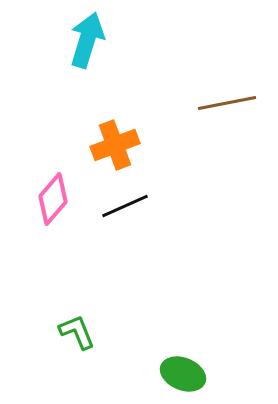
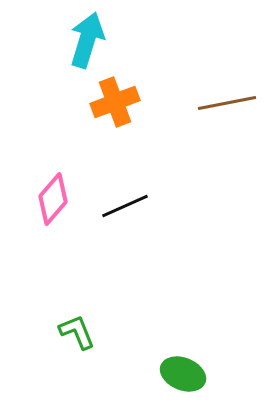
orange cross: moved 43 px up
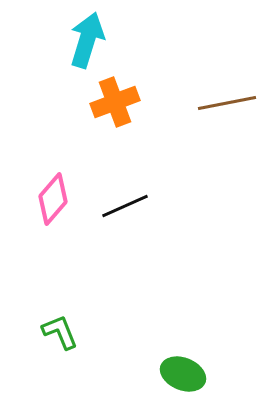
green L-shape: moved 17 px left
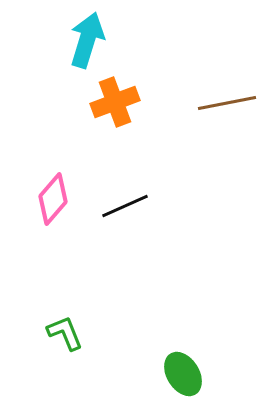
green L-shape: moved 5 px right, 1 px down
green ellipse: rotated 36 degrees clockwise
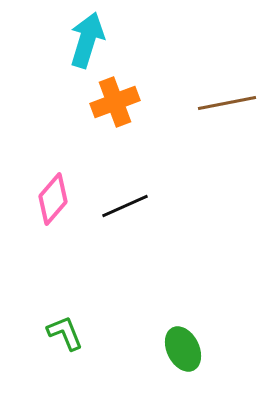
green ellipse: moved 25 px up; rotated 6 degrees clockwise
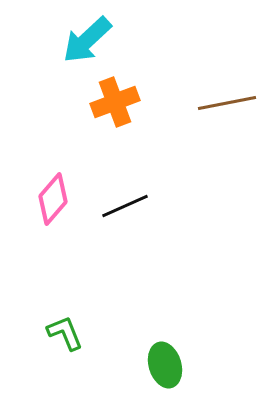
cyan arrow: rotated 150 degrees counterclockwise
green ellipse: moved 18 px left, 16 px down; rotated 9 degrees clockwise
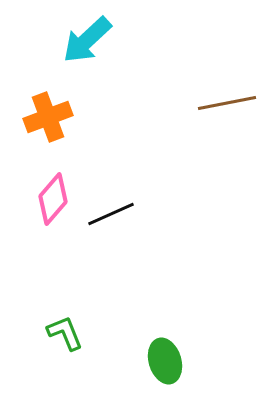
orange cross: moved 67 px left, 15 px down
black line: moved 14 px left, 8 px down
green ellipse: moved 4 px up
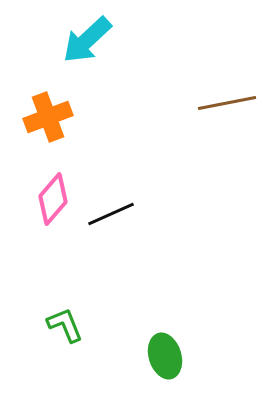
green L-shape: moved 8 px up
green ellipse: moved 5 px up
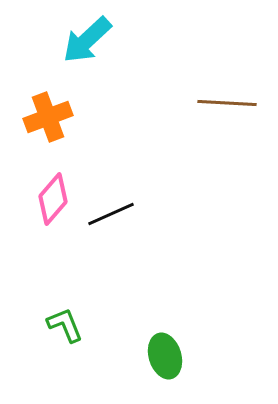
brown line: rotated 14 degrees clockwise
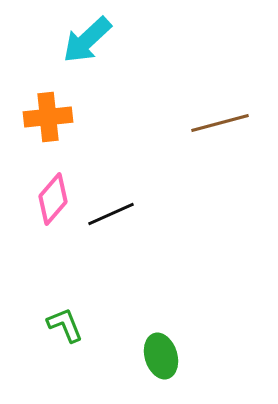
brown line: moved 7 px left, 20 px down; rotated 18 degrees counterclockwise
orange cross: rotated 15 degrees clockwise
green ellipse: moved 4 px left
